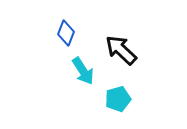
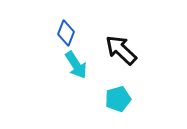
cyan arrow: moved 7 px left, 6 px up
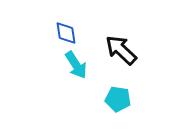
blue diamond: rotated 30 degrees counterclockwise
cyan pentagon: rotated 25 degrees clockwise
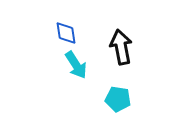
black arrow: moved 3 px up; rotated 36 degrees clockwise
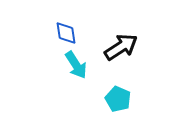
black arrow: rotated 68 degrees clockwise
cyan pentagon: rotated 15 degrees clockwise
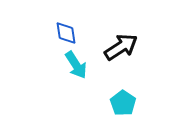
cyan pentagon: moved 5 px right, 4 px down; rotated 10 degrees clockwise
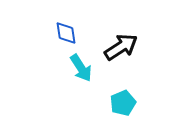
cyan arrow: moved 5 px right, 3 px down
cyan pentagon: rotated 15 degrees clockwise
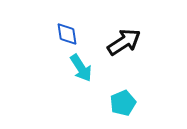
blue diamond: moved 1 px right, 1 px down
black arrow: moved 3 px right, 5 px up
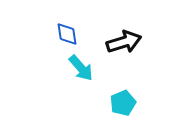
black arrow: rotated 16 degrees clockwise
cyan arrow: rotated 8 degrees counterclockwise
